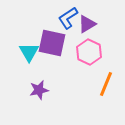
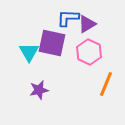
blue L-shape: rotated 35 degrees clockwise
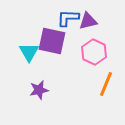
purple triangle: moved 1 px right, 3 px up; rotated 18 degrees clockwise
purple square: moved 2 px up
pink hexagon: moved 5 px right
